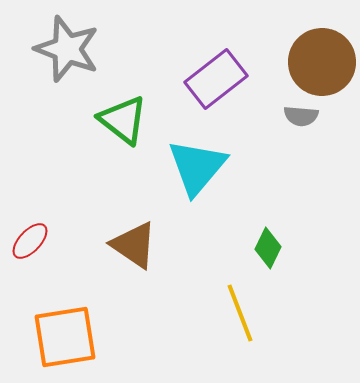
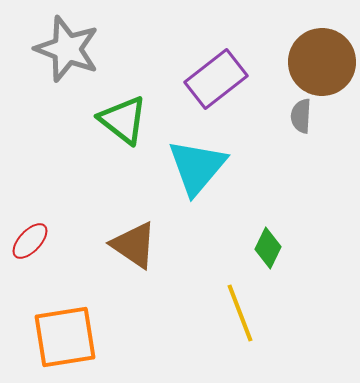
gray semicircle: rotated 88 degrees clockwise
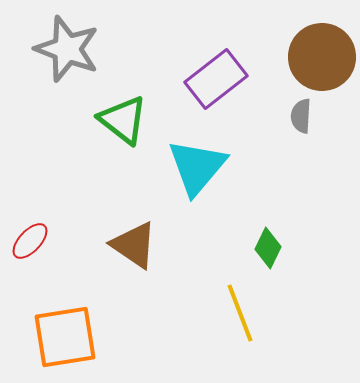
brown circle: moved 5 px up
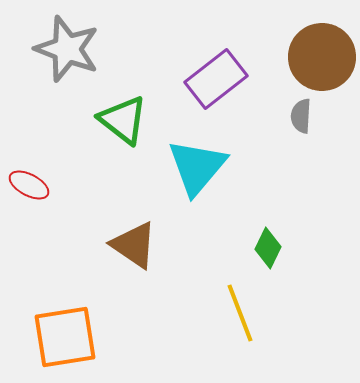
red ellipse: moved 1 px left, 56 px up; rotated 75 degrees clockwise
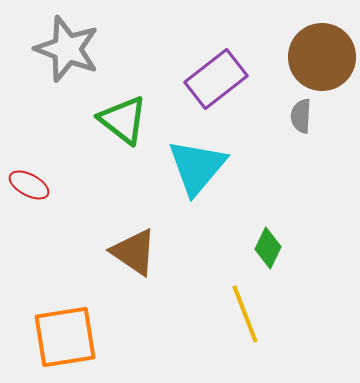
brown triangle: moved 7 px down
yellow line: moved 5 px right, 1 px down
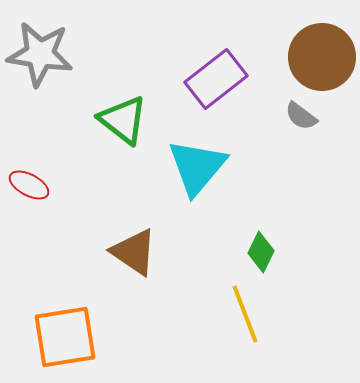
gray star: moved 27 px left, 5 px down; rotated 12 degrees counterclockwise
gray semicircle: rotated 56 degrees counterclockwise
green diamond: moved 7 px left, 4 px down
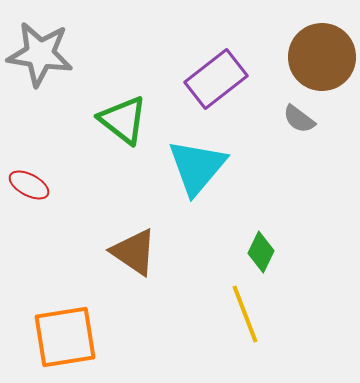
gray semicircle: moved 2 px left, 3 px down
